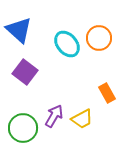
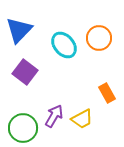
blue triangle: rotated 32 degrees clockwise
cyan ellipse: moved 3 px left, 1 px down
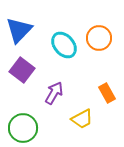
purple square: moved 3 px left, 2 px up
purple arrow: moved 23 px up
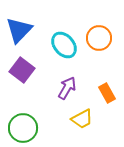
purple arrow: moved 13 px right, 5 px up
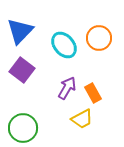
blue triangle: moved 1 px right, 1 px down
orange rectangle: moved 14 px left
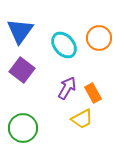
blue triangle: rotated 8 degrees counterclockwise
